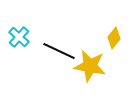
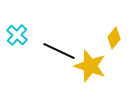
cyan cross: moved 2 px left, 2 px up
yellow star: rotated 8 degrees clockwise
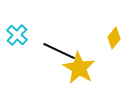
yellow star: moved 11 px left, 2 px down; rotated 12 degrees clockwise
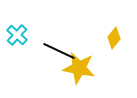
yellow star: rotated 20 degrees counterclockwise
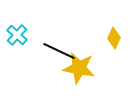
yellow diamond: rotated 15 degrees counterclockwise
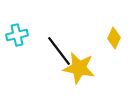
cyan cross: rotated 35 degrees clockwise
black line: rotated 28 degrees clockwise
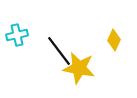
yellow diamond: moved 2 px down
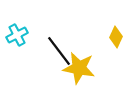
cyan cross: rotated 15 degrees counterclockwise
yellow diamond: moved 2 px right, 3 px up
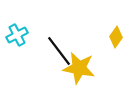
yellow diamond: rotated 10 degrees clockwise
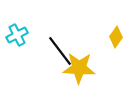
black line: moved 1 px right
yellow star: rotated 8 degrees counterclockwise
